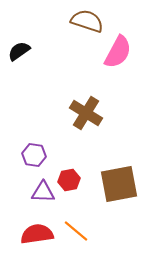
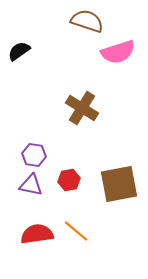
pink semicircle: rotated 44 degrees clockwise
brown cross: moved 4 px left, 5 px up
purple triangle: moved 12 px left, 7 px up; rotated 10 degrees clockwise
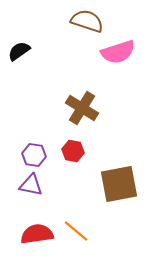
red hexagon: moved 4 px right, 29 px up; rotated 20 degrees clockwise
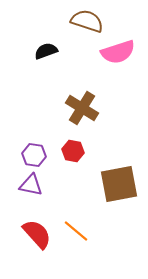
black semicircle: moved 27 px right; rotated 15 degrees clockwise
red semicircle: rotated 56 degrees clockwise
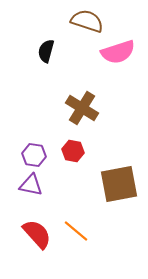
black semicircle: rotated 55 degrees counterclockwise
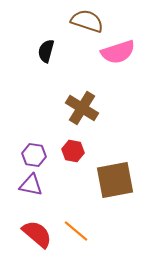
brown square: moved 4 px left, 4 px up
red semicircle: rotated 8 degrees counterclockwise
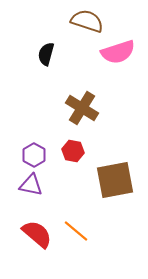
black semicircle: moved 3 px down
purple hexagon: rotated 20 degrees clockwise
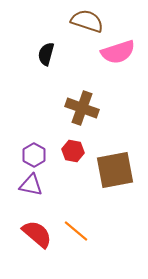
brown cross: rotated 12 degrees counterclockwise
brown square: moved 10 px up
